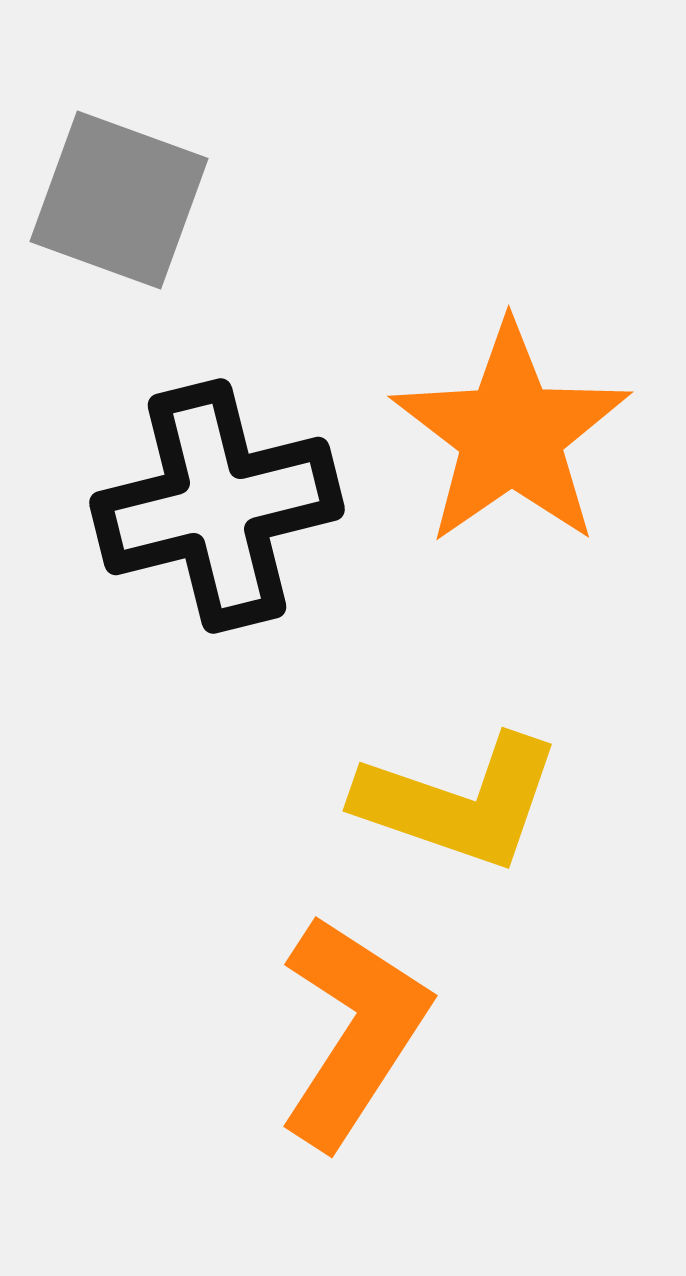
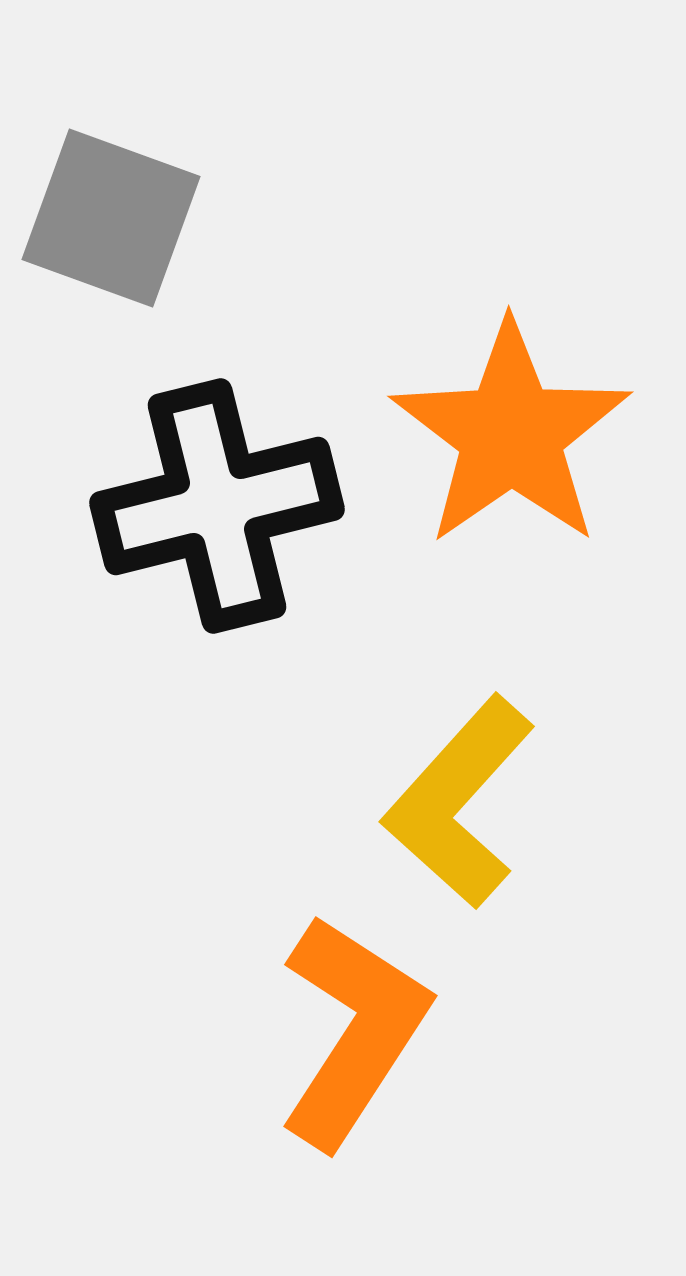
gray square: moved 8 px left, 18 px down
yellow L-shape: rotated 113 degrees clockwise
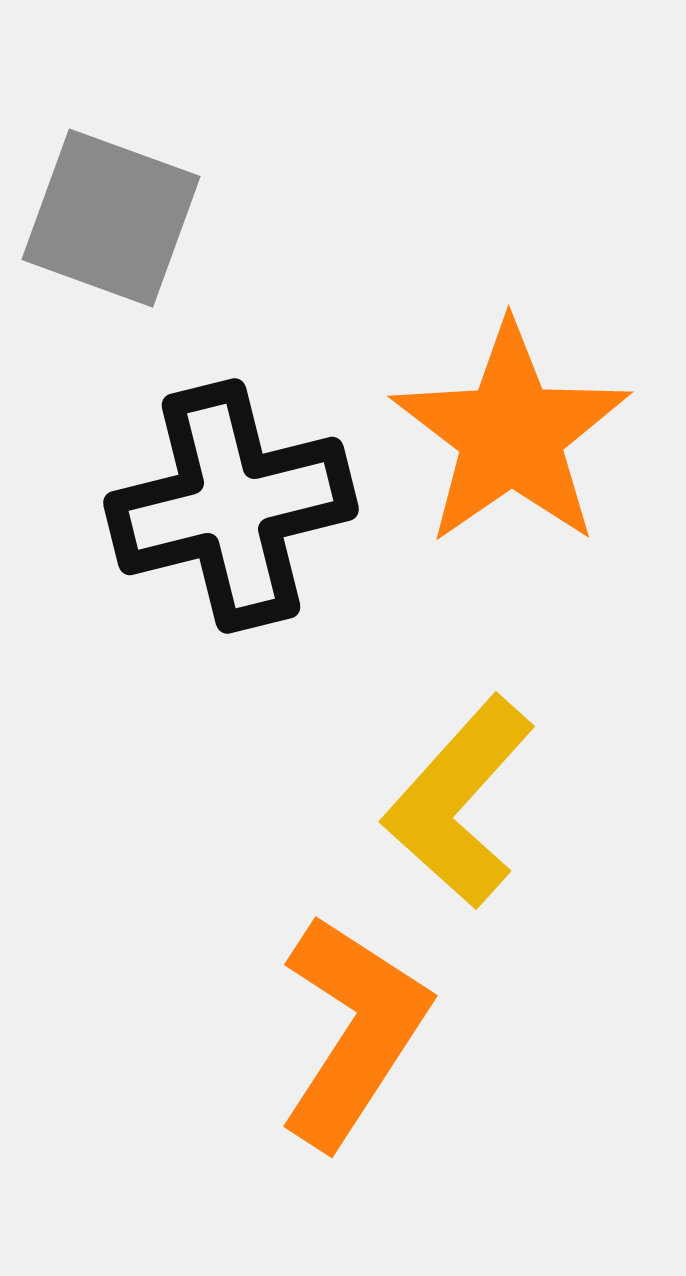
black cross: moved 14 px right
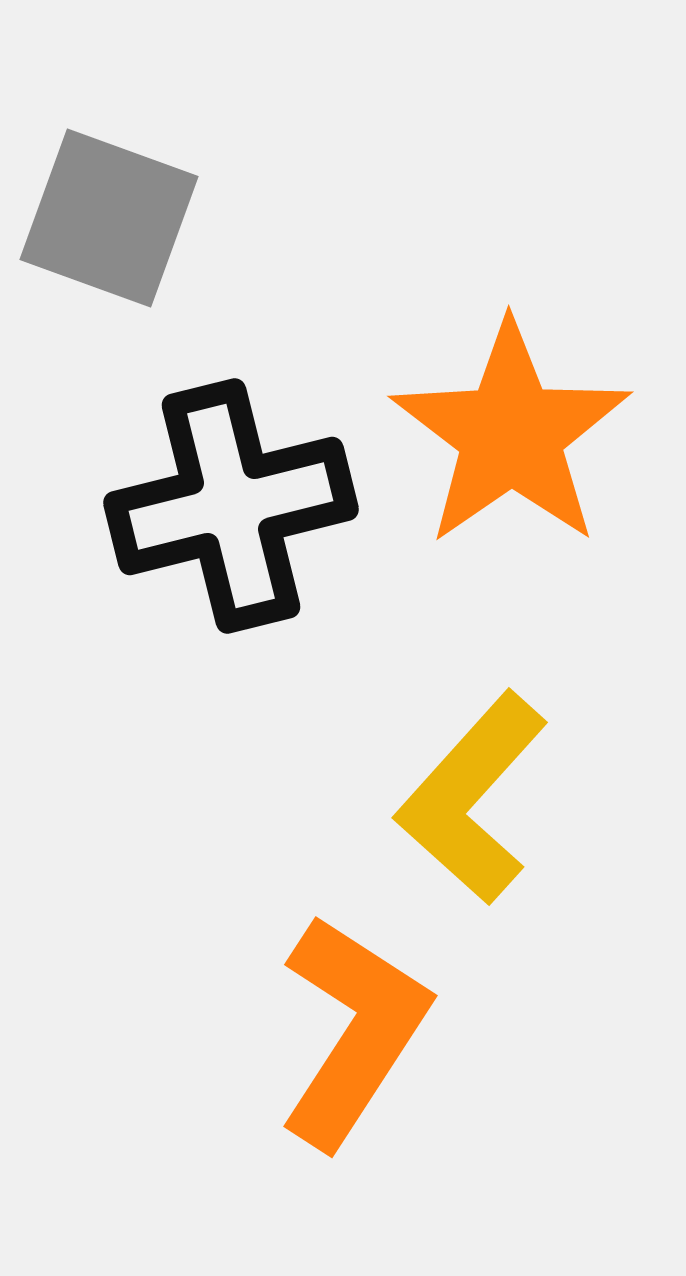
gray square: moved 2 px left
yellow L-shape: moved 13 px right, 4 px up
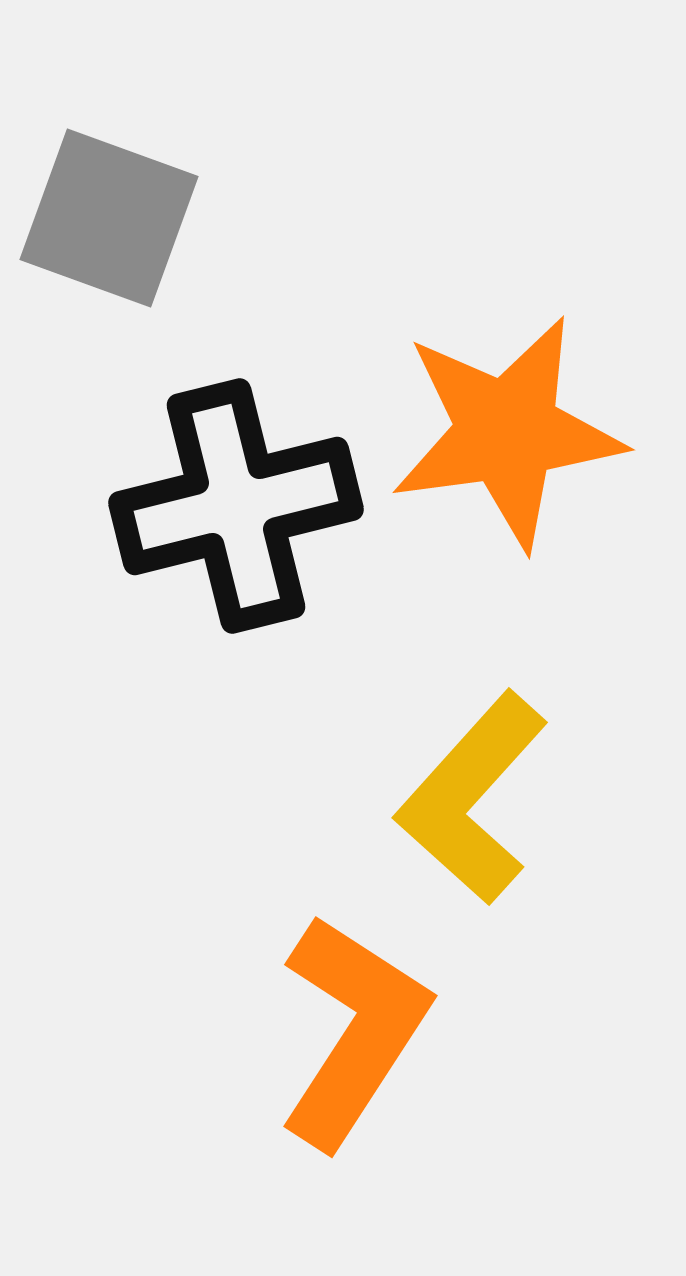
orange star: moved 4 px left, 2 px up; rotated 27 degrees clockwise
black cross: moved 5 px right
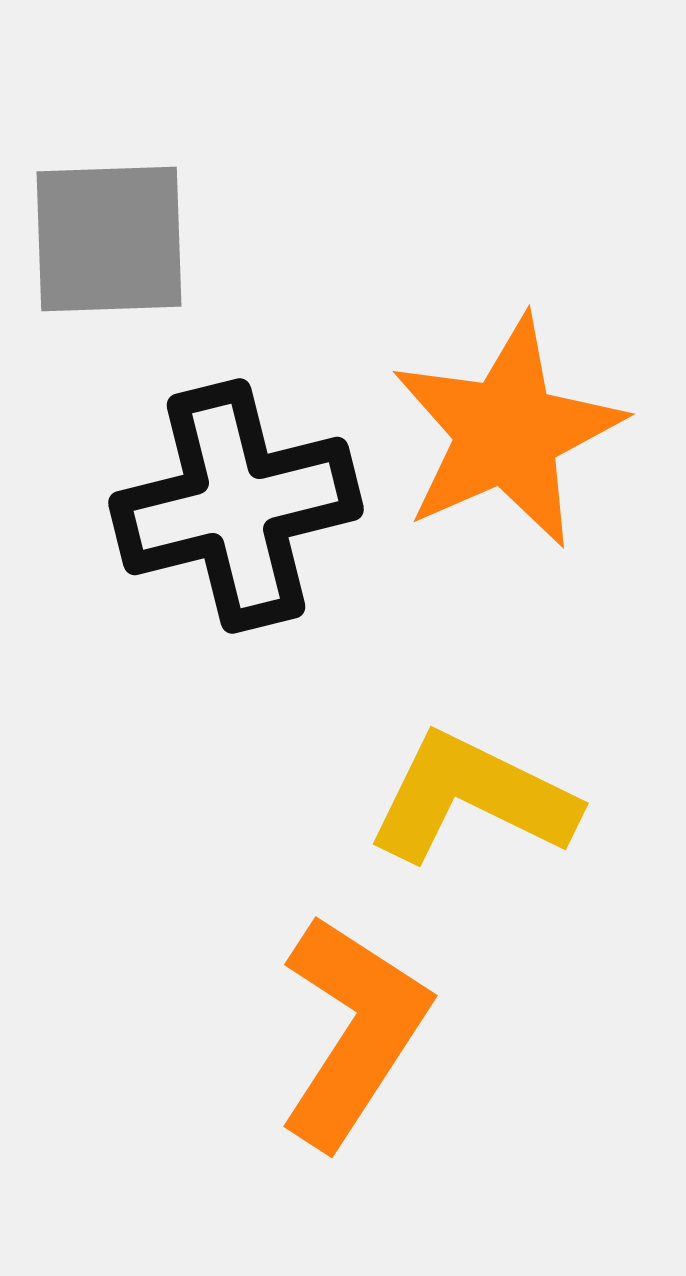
gray square: moved 21 px down; rotated 22 degrees counterclockwise
orange star: rotated 16 degrees counterclockwise
yellow L-shape: rotated 74 degrees clockwise
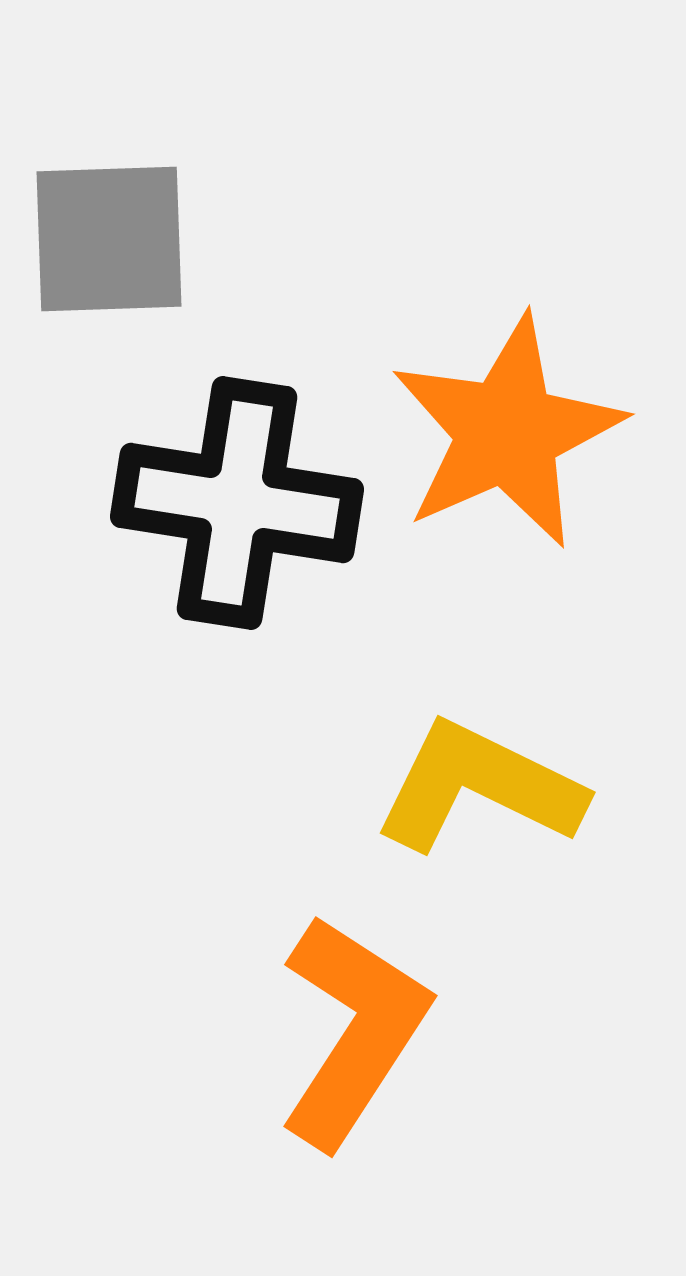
black cross: moved 1 px right, 3 px up; rotated 23 degrees clockwise
yellow L-shape: moved 7 px right, 11 px up
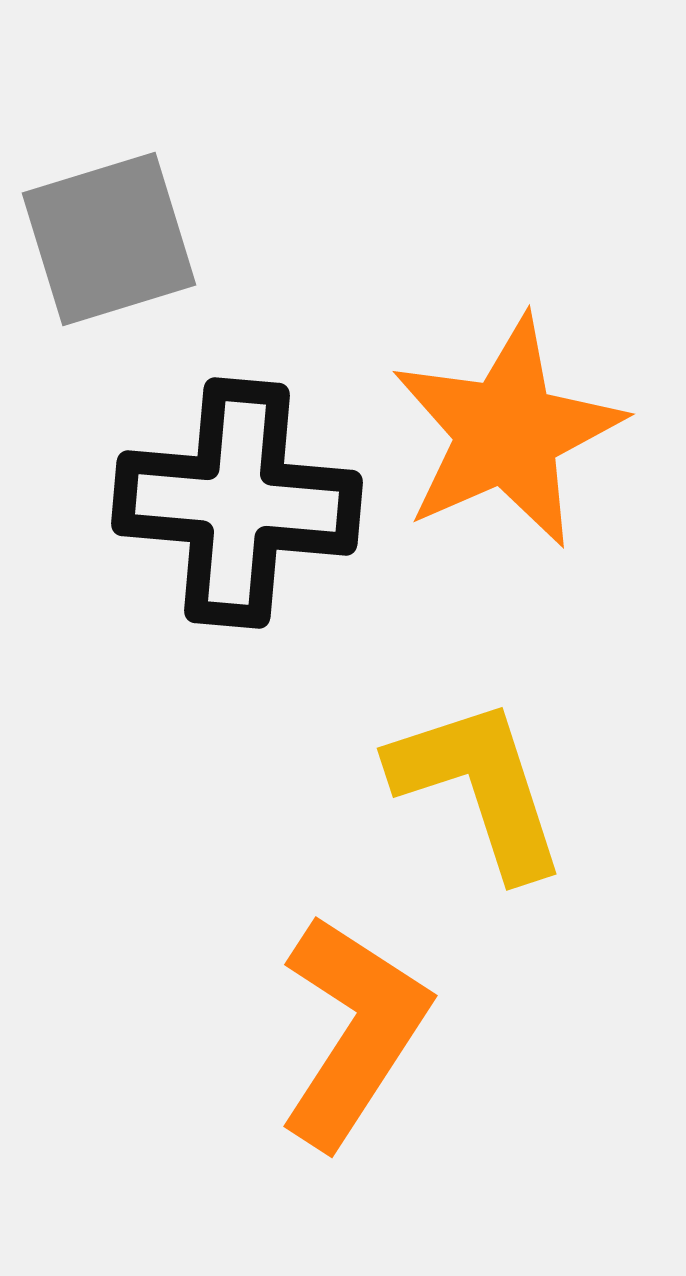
gray square: rotated 15 degrees counterclockwise
black cross: rotated 4 degrees counterclockwise
yellow L-shape: rotated 46 degrees clockwise
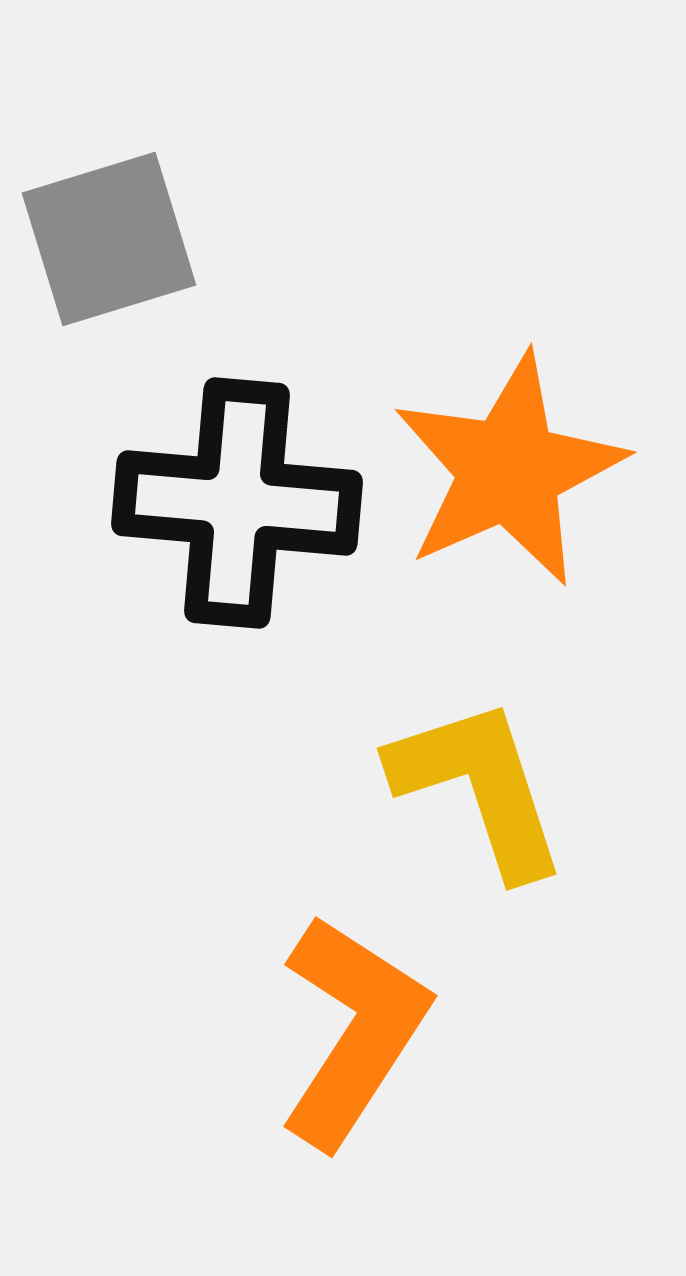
orange star: moved 2 px right, 38 px down
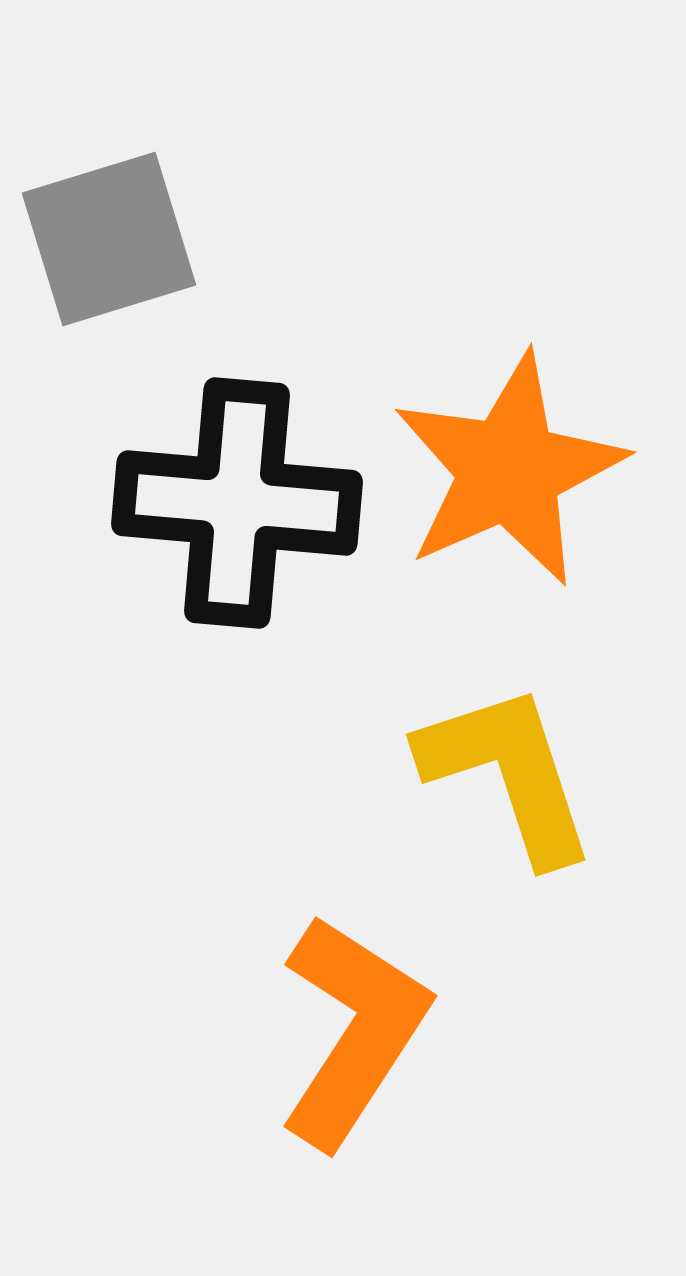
yellow L-shape: moved 29 px right, 14 px up
